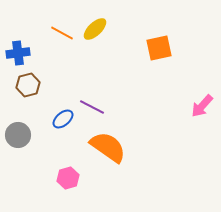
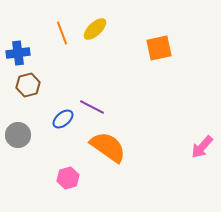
orange line: rotated 40 degrees clockwise
pink arrow: moved 41 px down
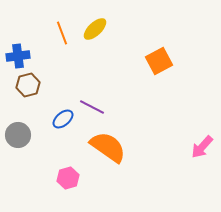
orange square: moved 13 px down; rotated 16 degrees counterclockwise
blue cross: moved 3 px down
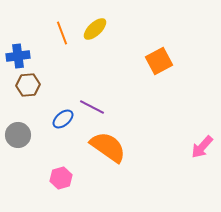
brown hexagon: rotated 10 degrees clockwise
pink hexagon: moved 7 px left
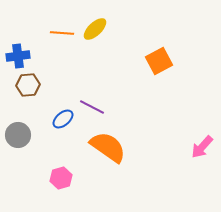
orange line: rotated 65 degrees counterclockwise
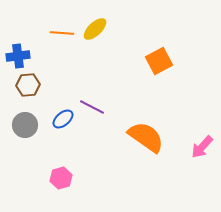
gray circle: moved 7 px right, 10 px up
orange semicircle: moved 38 px right, 10 px up
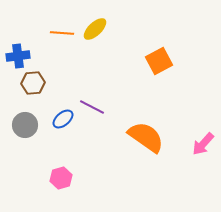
brown hexagon: moved 5 px right, 2 px up
pink arrow: moved 1 px right, 3 px up
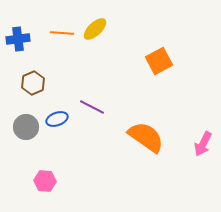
blue cross: moved 17 px up
brown hexagon: rotated 20 degrees counterclockwise
blue ellipse: moved 6 px left; rotated 20 degrees clockwise
gray circle: moved 1 px right, 2 px down
pink arrow: rotated 15 degrees counterclockwise
pink hexagon: moved 16 px left, 3 px down; rotated 20 degrees clockwise
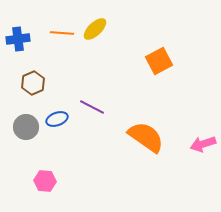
pink arrow: rotated 45 degrees clockwise
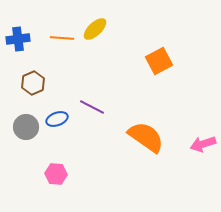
orange line: moved 5 px down
pink hexagon: moved 11 px right, 7 px up
